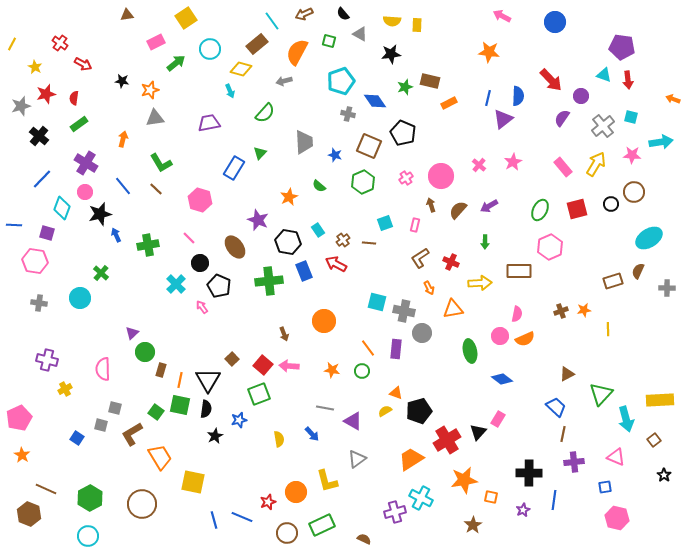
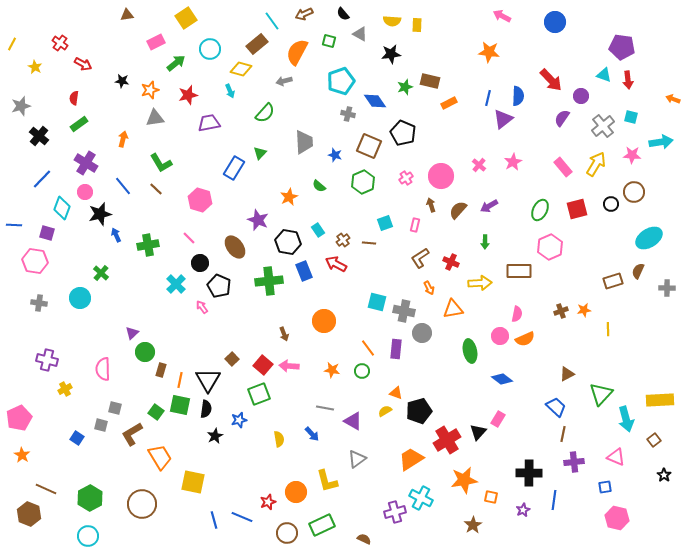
red star at (46, 94): moved 142 px right, 1 px down
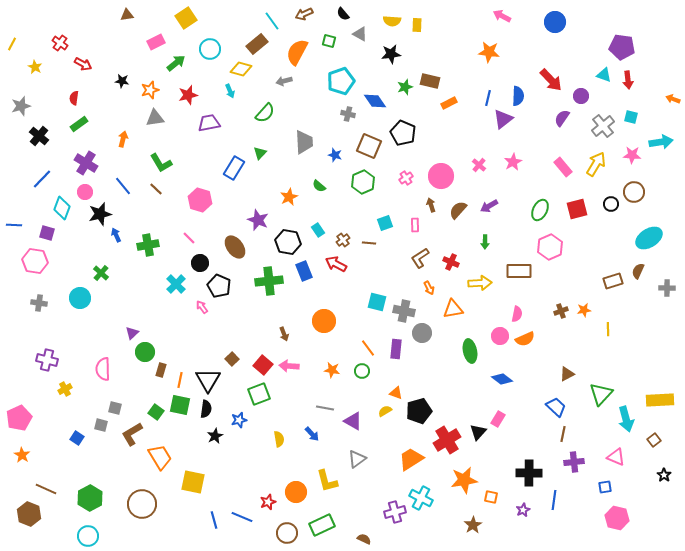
pink rectangle at (415, 225): rotated 16 degrees counterclockwise
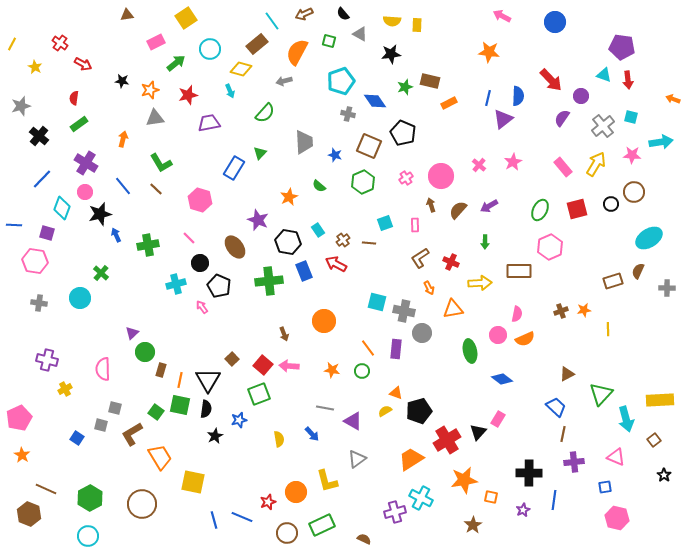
cyan cross at (176, 284): rotated 30 degrees clockwise
pink circle at (500, 336): moved 2 px left, 1 px up
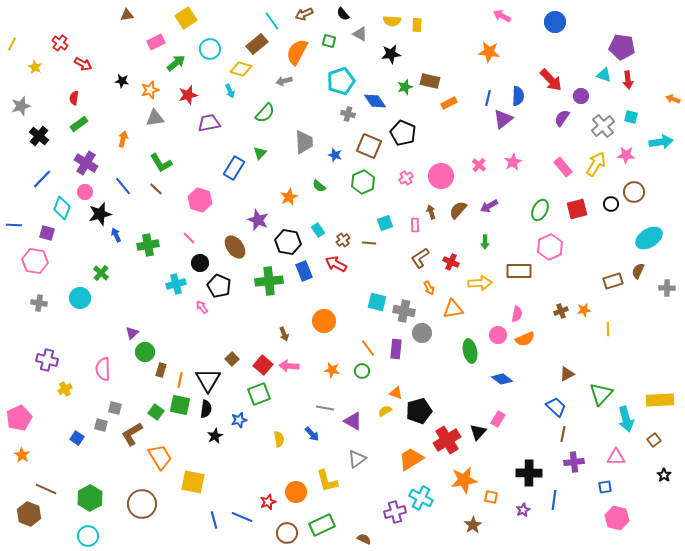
pink star at (632, 155): moved 6 px left
brown arrow at (431, 205): moved 7 px down
pink triangle at (616, 457): rotated 24 degrees counterclockwise
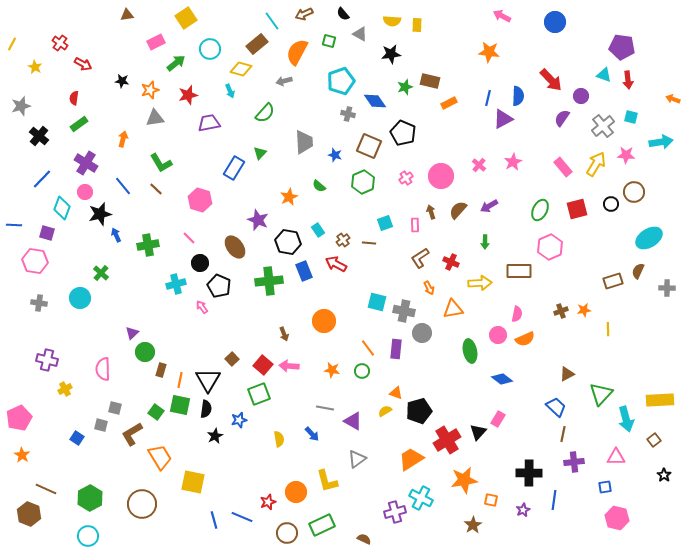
purple triangle at (503, 119): rotated 10 degrees clockwise
orange square at (491, 497): moved 3 px down
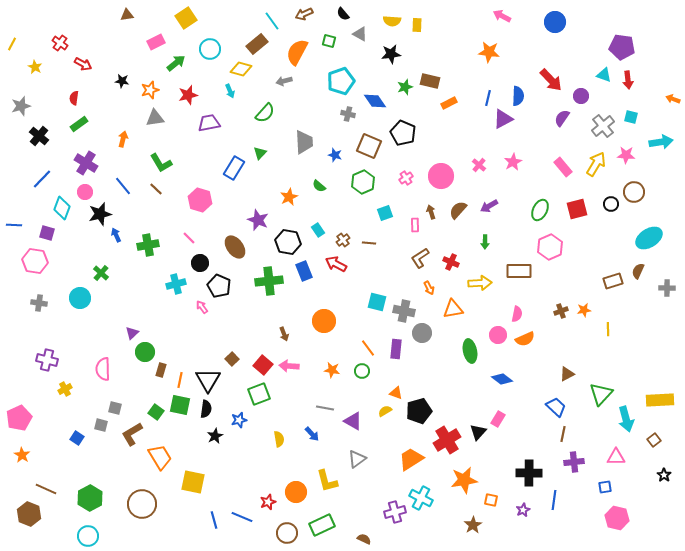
cyan square at (385, 223): moved 10 px up
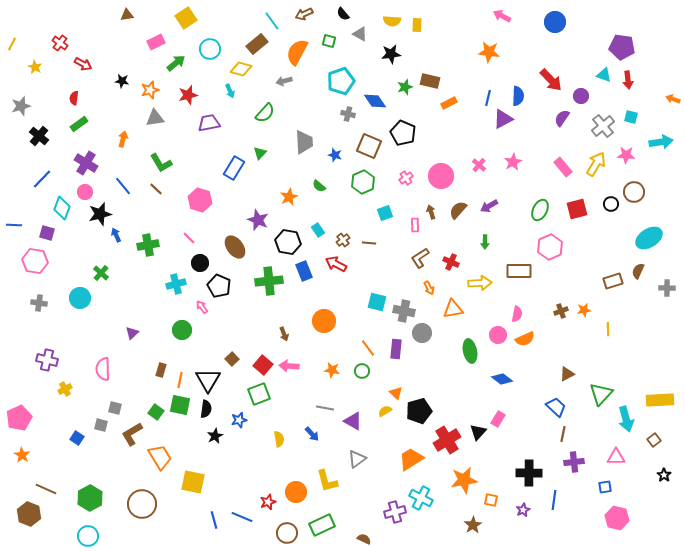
green circle at (145, 352): moved 37 px right, 22 px up
orange triangle at (396, 393): rotated 24 degrees clockwise
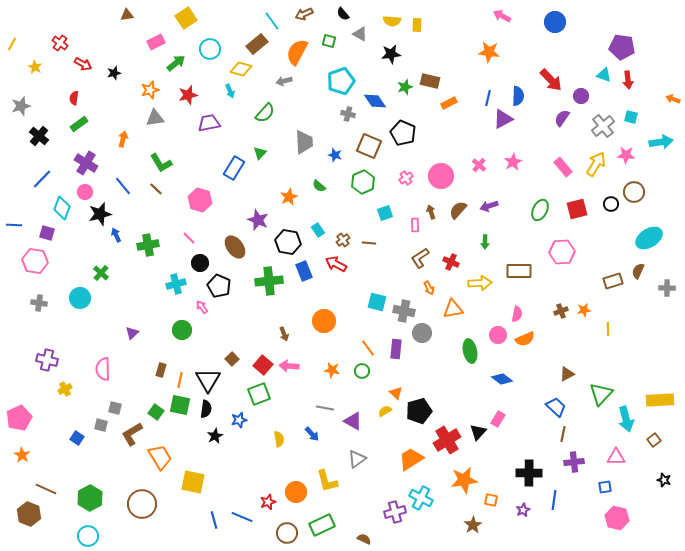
black star at (122, 81): moved 8 px left, 8 px up; rotated 24 degrees counterclockwise
purple arrow at (489, 206): rotated 12 degrees clockwise
pink hexagon at (550, 247): moved 12 px right, 5 px down; rotated 20 degrees clockwise
black star at (664, 475): moved 5 px down; rotated 16 degrees counterclockwise
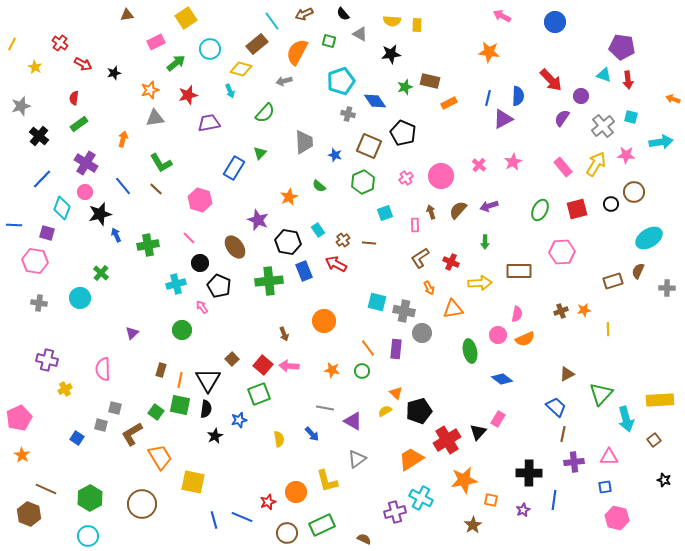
pink triangle at (616, 457): moved 7 px left
